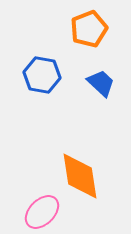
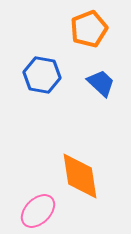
pink ellipse: moved 4 px left, 1 px up
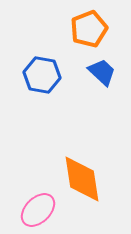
blue trapezoid: moved 1 px right, 11 px up
orange diamond: moved 2 px right, 3 px down
pink ellipse: moved 1 px up
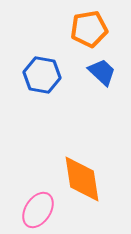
orange pentagon: rotated 12 degrees clockwise
pink ellipse: rotated 12 degrees counterclockwise
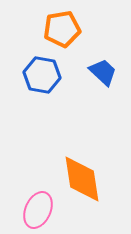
orange pentagon: moved 27 px left
blue trapezoid: moved 1 px right
pink ellipse: rotated 9 degrees counterclockwise
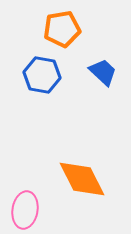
orange diamond: rotated 18 degrees counterclockwise
pink ellipse: moved 13 px left; rotated 15 degrees counterclockwise
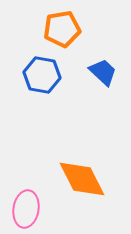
pink ellipse: moved 1 px right, 1 px up
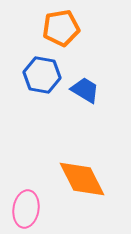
orange pentagon: moved 1 px left, 1 px up
blue trapezoid: moved 18 px left, 18 px down; rotated 12 degrees counterclockwise
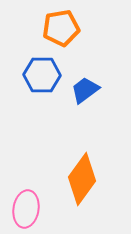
blue hexagon: rotated 9 degrees counterclockwise
blue trapezoid: rotated 68 degrees counterclockwise
orange diamond: rotated 63 degrees clockwise
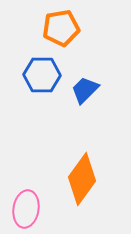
blue trapezoid: rotated 8 degrees counterclockwise
